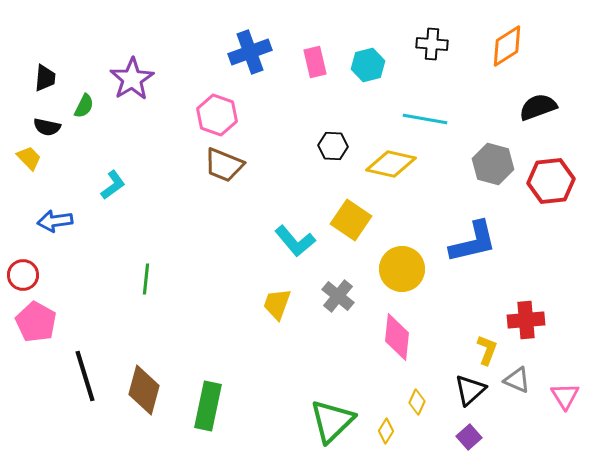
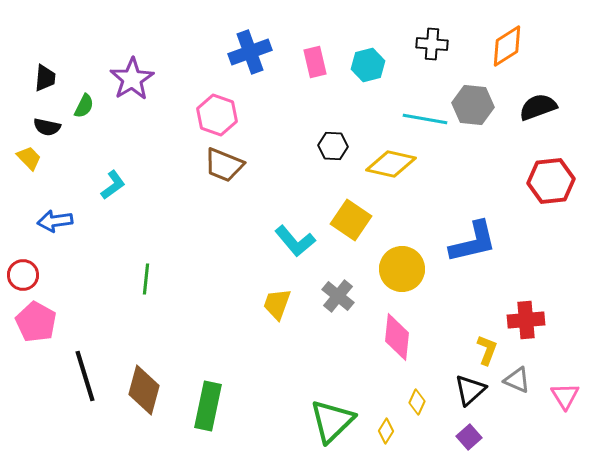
gray hexagon at (493, 164): moved 20 px left, 59 px up; rotated 9 degrees counterclockwise
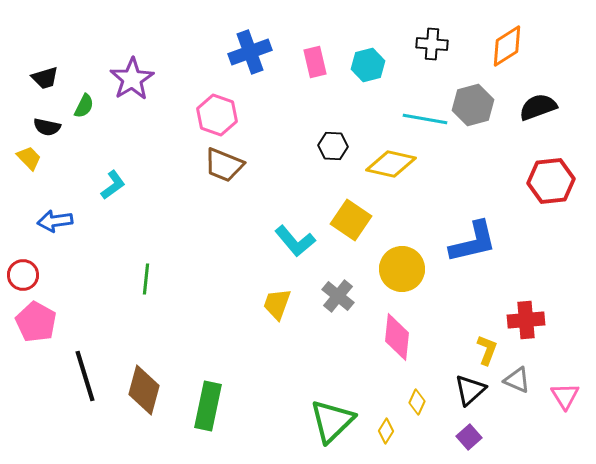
black trapezoid at (45, 78): rotated 68 degrees clockwise
gray hexagon at (473, 105): rotated 21 degrees counterclockwise
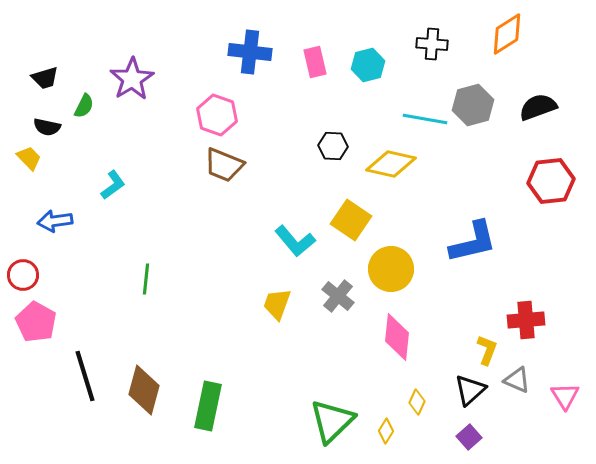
orange diamond at (507, 46): moved 12 px up
blue cross at (250, 52): rotated 27 degrees clockwise
yellow circle at (402, 269): moved 11 px left
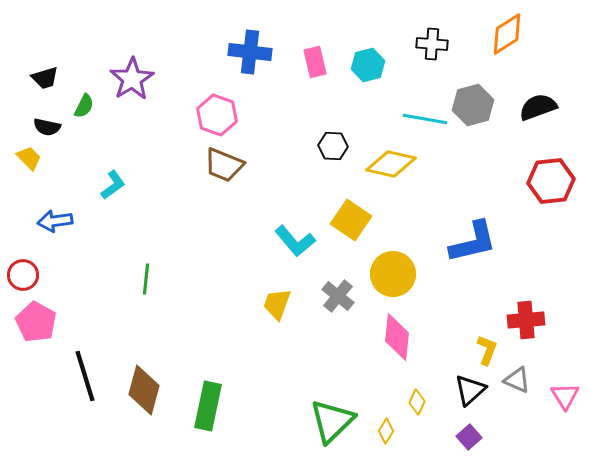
yellow circle at (391, 269): moved 2 px right, 5 px down
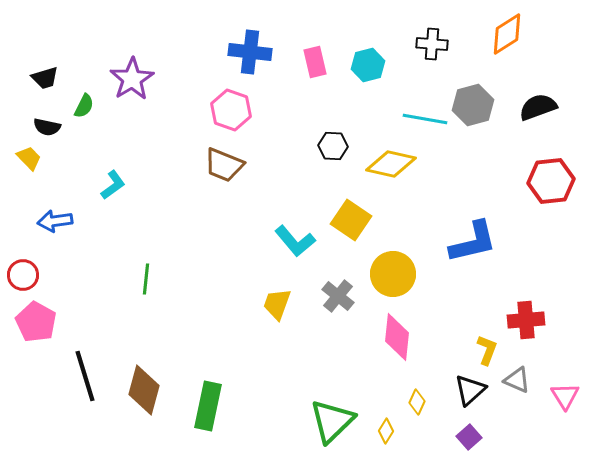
pink hexagon at (217, 115): moved 14 px right, 5 px up
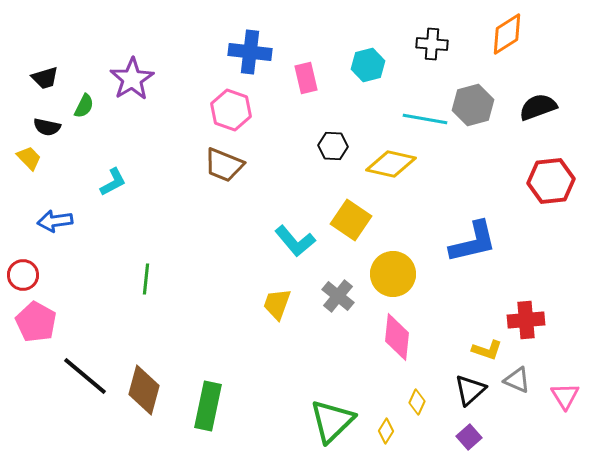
pink rectangle at (315, 62): moved 9 px left, 16 px down
cyan L-shape at (113, 185): moved 3 px up; rotated 8 degrees clockwise
yellow L-shape at (487, 350): rotated 88 degrees clockwise
black line at (85, 376): rotated 33 degrees counterclockwise
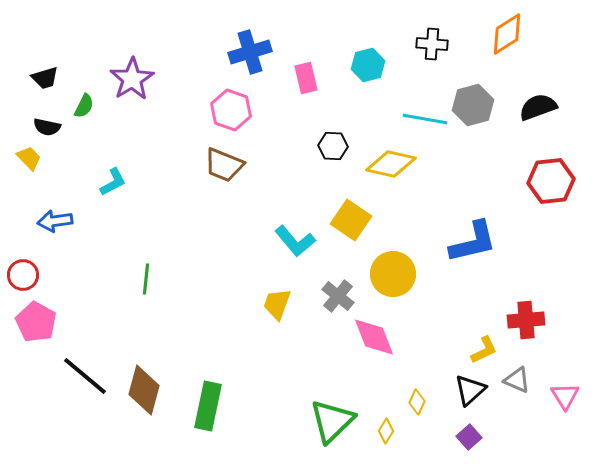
blue cross at (250, 52): rotated 24 degrees counterclockwise
pink diamond at (397, 337): moved 23 px left; rotated 27 degrees counterclockwise
yellow L-shape at (487, 350): moved 3 px left; rotated 44 degrees counterclockwise
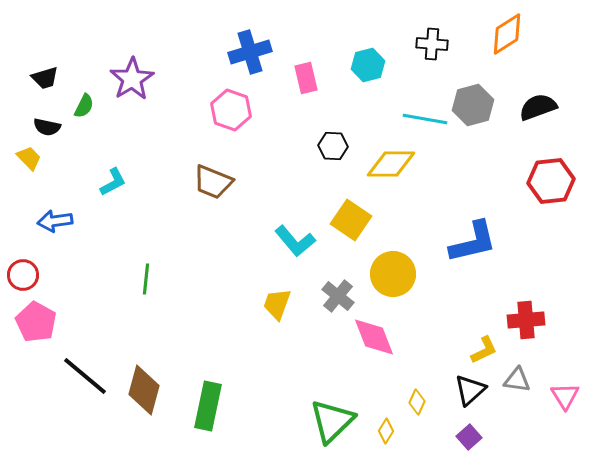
yellow diamond at (391, 164): rotated 12 degrees counterclockwise
brown trapezoid at (224, 165): moved 11 px left, 17 px down
gray triangle at (517, 380): rotated 16 degrees counterclockwise
